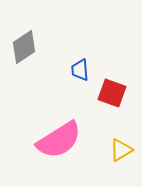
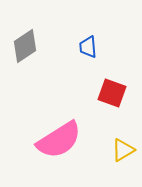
gray diamond: moved 1 px right, 1 px up
blue trapezoid: moved 8 px right, 23 px up
yellow triangle: moved 2 px right
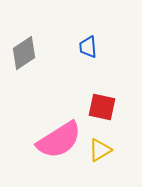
gray diamond: moved 1 px left, 7 px down
red square: moved 10 px left, 14 px down; rotated 8 degrees counterclockwise
yellow triangle: moved 23 px left
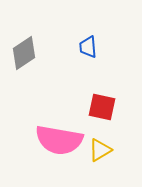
pink semicircle: rotated 42 degrees clockwise
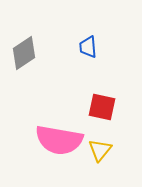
yellow triangle: rotated 20 degrees counterclockwise
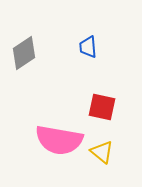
yellow triangle: moved 2 px right, 2 px down; rotated 30 degrees counterclockwise
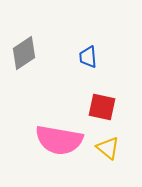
blue trapezoid: moved 10 px down
yellow triangle: moved 6 px right, 4 px up
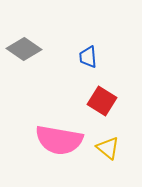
gray diamond: moved 4 px up; rotated 68 degrees clockwise
red square: moved 6 px up; rotated 20 degrees clockwise
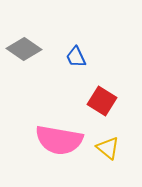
blue trapezoid: moved 12 px left; rotated 20 degrees counterclockwise
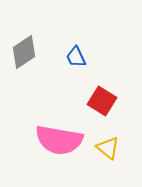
gray diamond: moved 3 px down; rotated 68 degrees counterclockwise
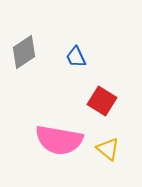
yellow triangle: moved 1 px down
